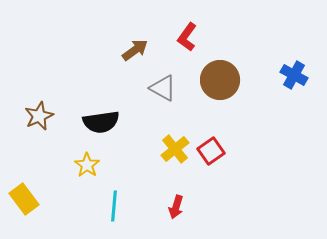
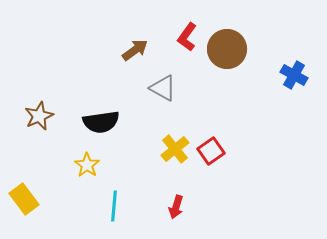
brown circle: moved 7 px right, 31 px up
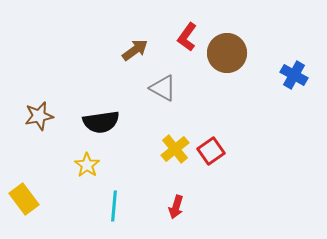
brown circle: moved 4 px down
brown star: rotated 12 degrees clockwise
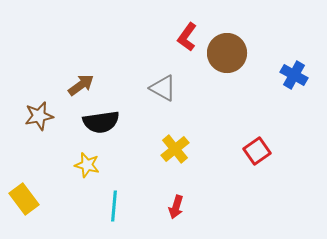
brown arrow: moved 54 px left, 35 px down
red square: moved 46 px right
yellow star: rotated 20 degrees counterclockwise
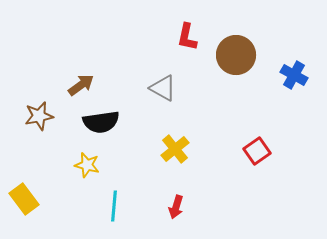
red L-shape: rotated 24 degrees counterclockwise
brown circle: moved 9 px right, 2 px down
